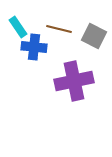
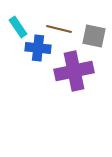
gray square: rotated 15 degrees counterclockwise
blue cross: moved 4 px right, 1 px down
purple cross: moved 10 px up
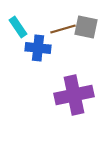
brown line: moved 4 px right; rotated 30 degrees counterclockwise
gray square: moved 8 px left, 9 px up
purple cross: moved 24 px down
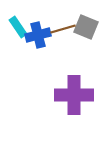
gray square: rotated 10 degrees clockwise
blue cross: moved 13 px up; rotated 20 degrees counterclockwise
purple cross: rotated 12 degrees clockwise
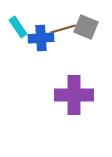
blue cross: moved 3 px right, 3 px down; rotated 10 degrees clockwise
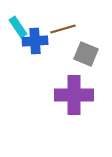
gray square: moved 27 px down
blue cross: moved 6 px left, 3 px down
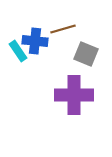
cyan rectangle: moved 24 px down
blue cross: rotated 10 degrees clockwise
